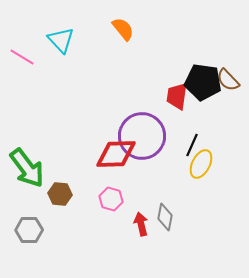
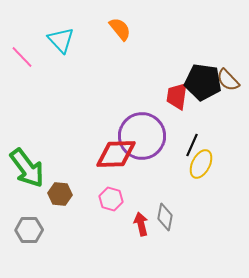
orange semicircle: moved 3 px left
pink line: rotated 15 degrees clockwise
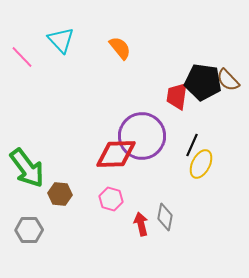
orange semicircle: moved 19 px down
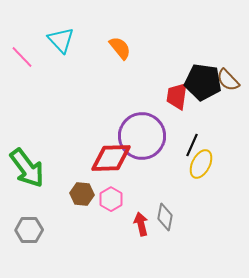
red diamond: moved 5 px left, 4 px down
brown hexagon: moved 22 px right
pink hexagon: rotated 15 degrees clockwise
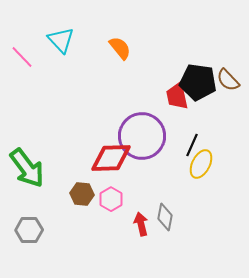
black pentagon: moved 5 px left
red trapezoid: rotated 20 degrees counterclockwise
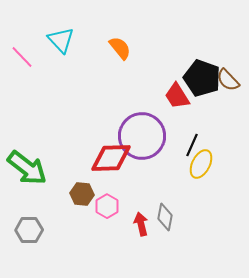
black pentagon: moved 4 px right, 4 px up; rotated 12 degrees clockwise
red trapezoid: rotated 20 degrees counterclockwise
green arrow: rotated 15 degrees counterclockwise
pink hexagon: moved 4 px left, 7 px down
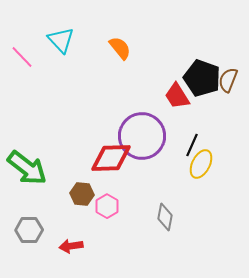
brown semicircle: rotated 65 degrees clockwise
red arrow: moved 70 px left, 22 px down; rotated 85 degrees counterclockwise
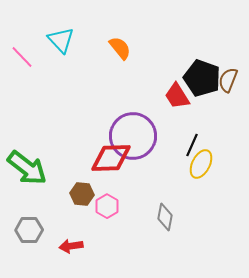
purple circle: moved 9 px left
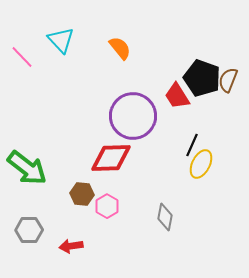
purple circle: moved 20 px up
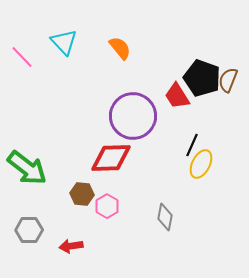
cyan triangle: moved 3 px right, 2 px down
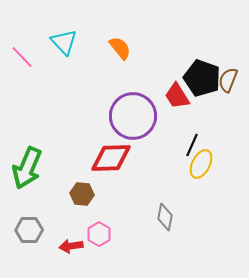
green arrow: rotated 75 degrees clockwise
pink hexagon: moved 8 px left, 28 px down
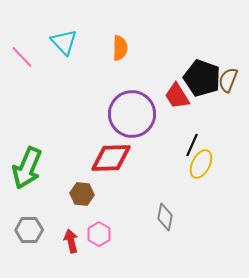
orange semicircle: rotated 40 degrees clockwise
purple circle: moved 1 px left, 2 px up
red arrow: moved 5 px up; rotated 85 degrees clockwise
